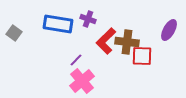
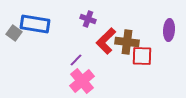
blue rectangle: moved 23 px left
purple ellipse: rotated 25 degrees counterclockwise
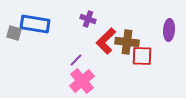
gray square: rotated 21 degrees counterclockwise
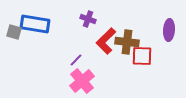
gray square: moved 1 px up
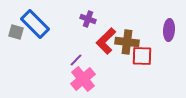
blue rectangle: rotated 36 degrees clockwise
gray square: moved 2 px right
pink cross: moved 1 px right, 2 px up
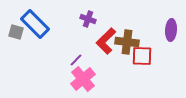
purple ellipse: moved 2 px right
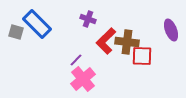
blue rectangle: moved 2 px right
purple ellipse: rotated 25 degrees counterclockwise
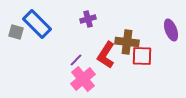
purple cross: rotated 35 degrees counterclockwise
red L-shape: moved 14 px down; rotated 12 degrees counterclockwise
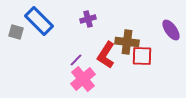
blue rectangle: moved 2 px right, 3 px up
purple ellipse: rotated 15 degrees counterclockwise
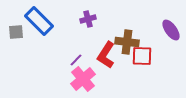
gray square: rotated 21 degrees counterclockwise
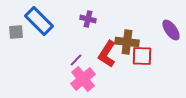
purple cross: rotated 28 degrees clockwise
red L-shape: moved 1 px right, 1 px up
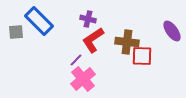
purple ellipse: moved 1 px right, 1 px down
red L-shape: moved 14 px left, 14 px up; rotated 24 degrees clockwise
